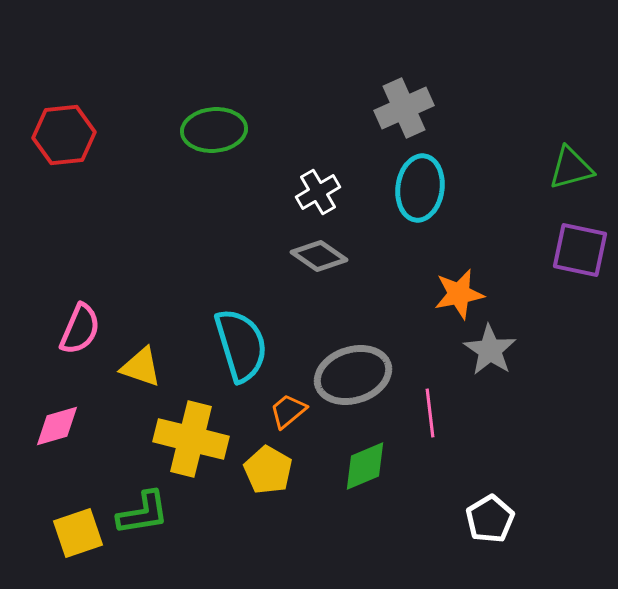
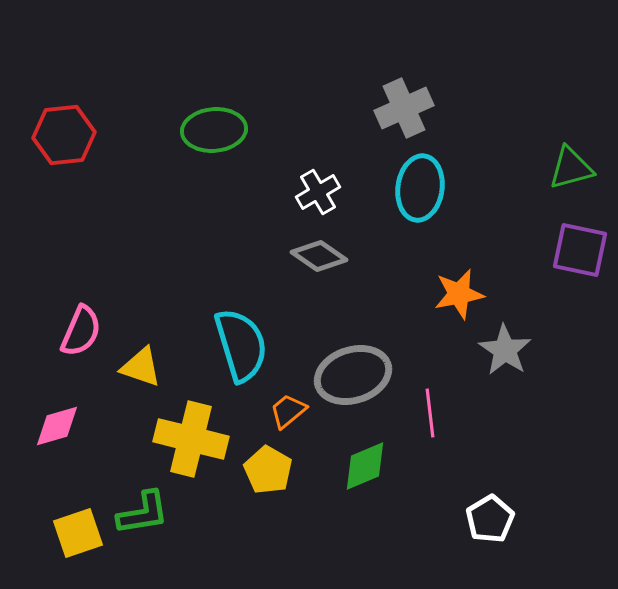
pink semicircle: moved 1 px right, 2 px down
gray star: moved 15 px right
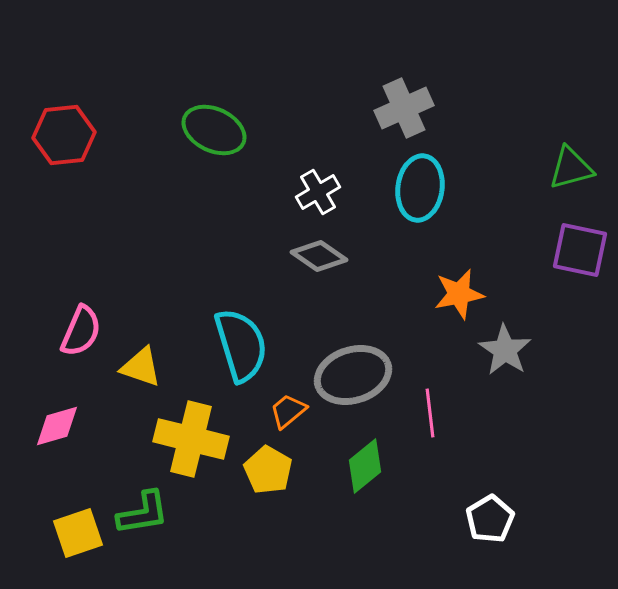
green ellipse: rotated 30 degrees clockwise
green diamond: rotated 16 degrees counterclockwise
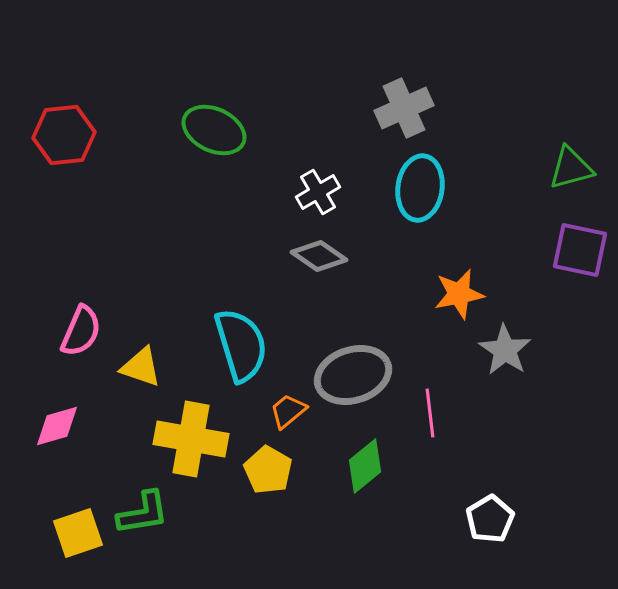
yellow cross: rotated 4 degrees counterclockwise
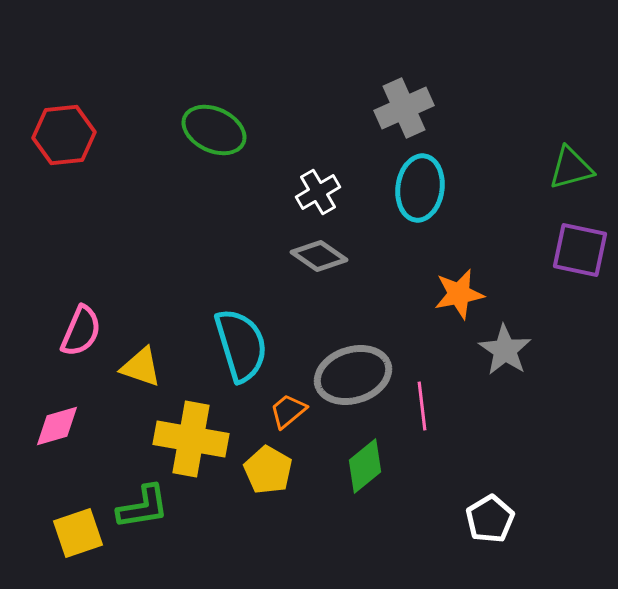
pink line: moved 8 px left, 7 px up
green L-shape: moved 6 px up
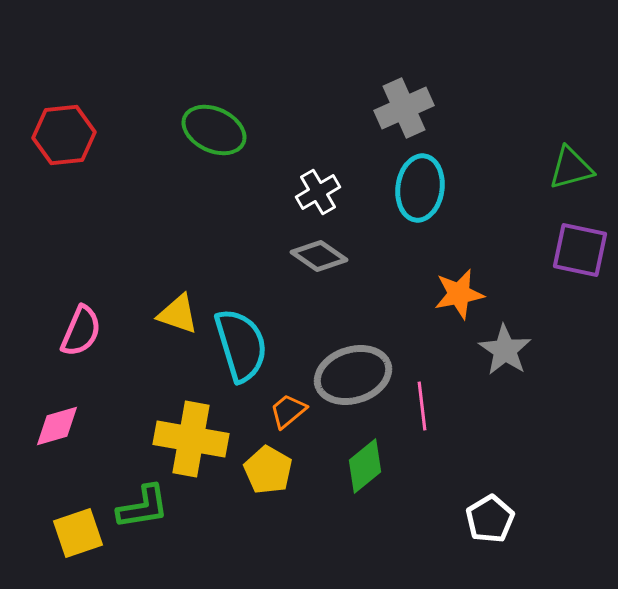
yellow triangle: moved 37 px right, 53 px up
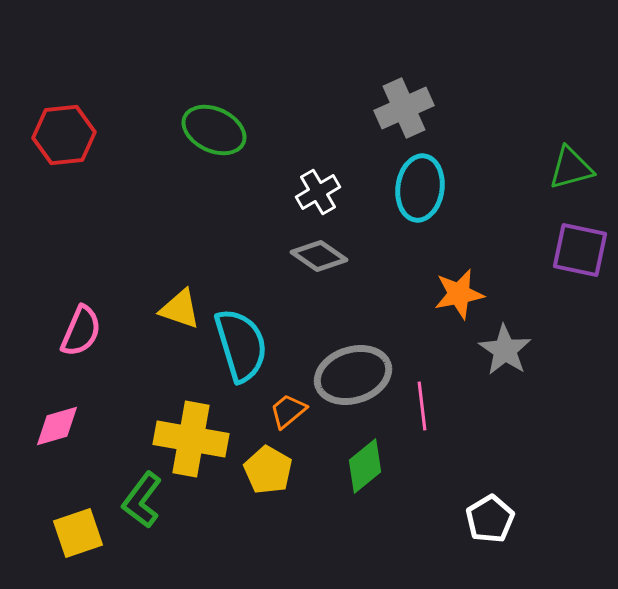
yellow triangle: moved 2 px right, 5 px up
green L-shape: moved 1 px left, 7 px up; rotated 136 degrees clockwise
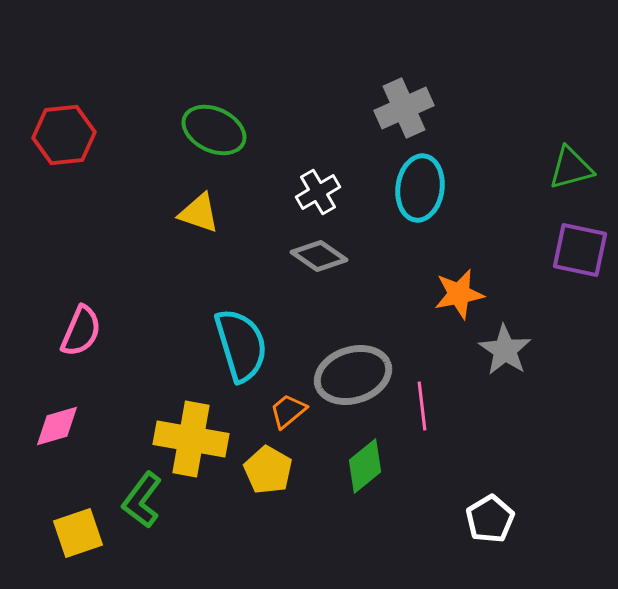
yellow triangle: moved 19 px right, 96 px up
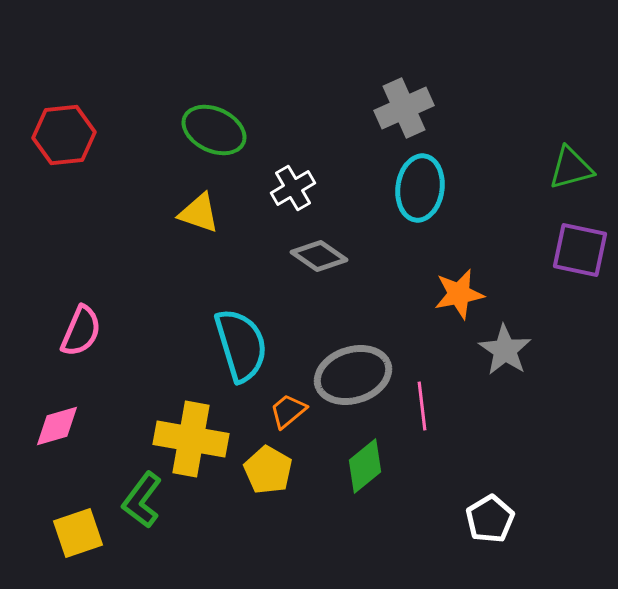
white cross: moved 25 px left, 4 px up
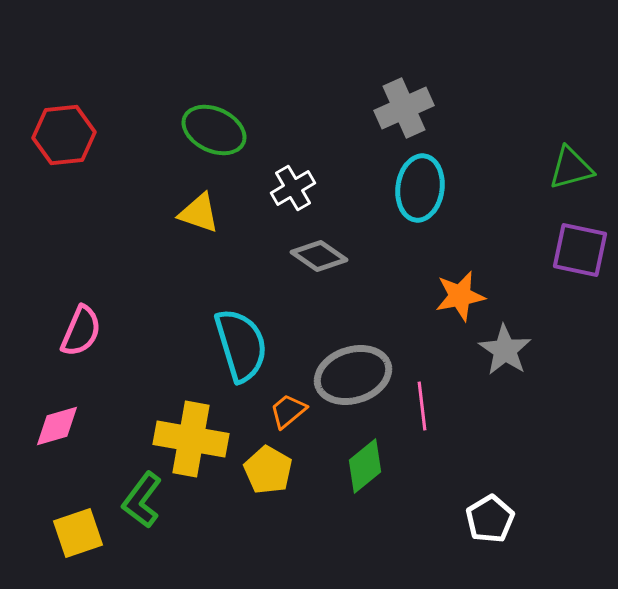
orange star: moved 1 px right, 2 px down
